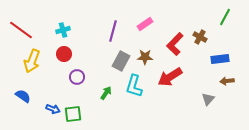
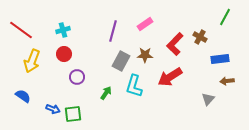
brown star: moved 2 px up
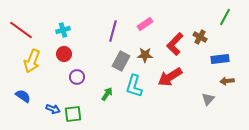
green arrow: moved 1 px right, 1 px down
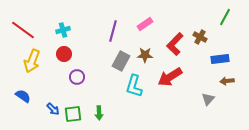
red line: moved 2 px right
green arrow: moved 8 px left, 19 px down; rotated 144 degrees clockwise
blue arrow: rotated 24 degrees clockwise
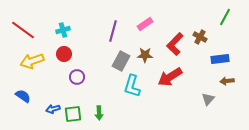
yellow arrow: rotated 50 degrees clockwise
cyan L-shape: moved 2 px left
blue arrow: rotated 120 degrees clockwise
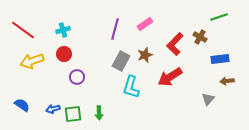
green line: moved 6 px left; rotated 42 degrees clockwise
purple line: moved 2 px right, 2 px up
brown star: rotated 21 degrees counterclockwise
cyan L-shape: moved 1 px left, 1 px down
blue semicircle: moved 1 px left, 9 px down
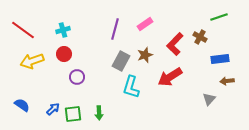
gray triangle: moved 1 px right
blue arrow: rotated 152 degrees clockwise
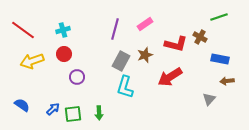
red L-shape: moved 1 px right; rotated 120 degrees counterclockwise
blue rectangle: rotated 18 degrees clockwise
cyan L-shape: moved 6 px left
